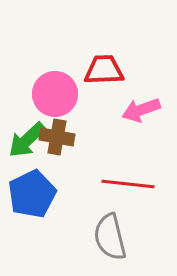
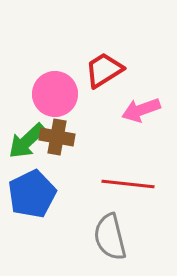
red trapezoid: rotated 30 degrees counterclockwise
green arrow: moved 1 px down
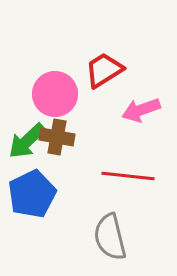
red line: moved 8 px up
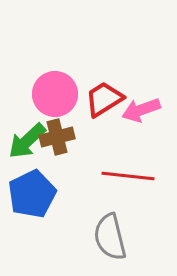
red trapezoid: moved 29 px down
brown cross: rotated 24 degrees counterclockwise
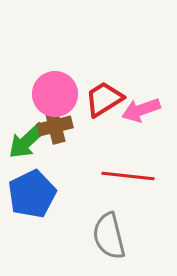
brown cross: moved 2 px left, 11 px up
gray semicircle: moved 1 px left, 1 px up
